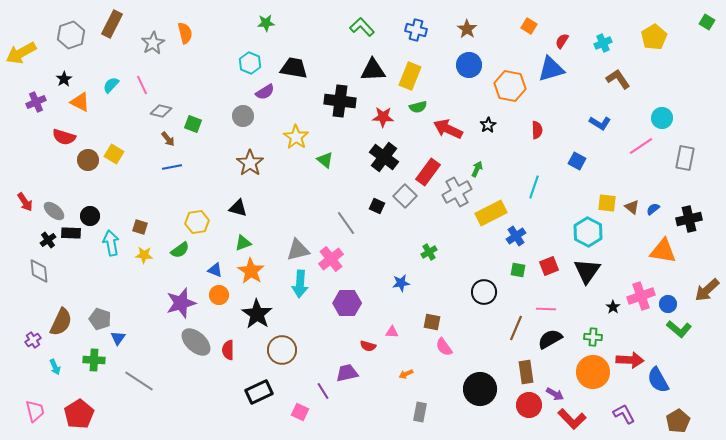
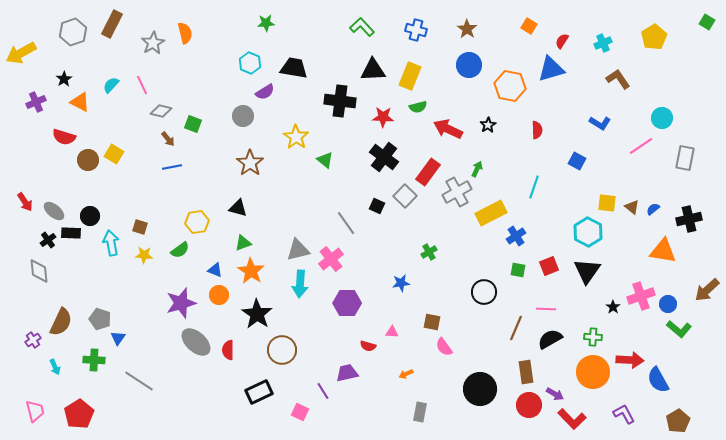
gray hexagon at (71, 35): moved 2 px right, 3 px up
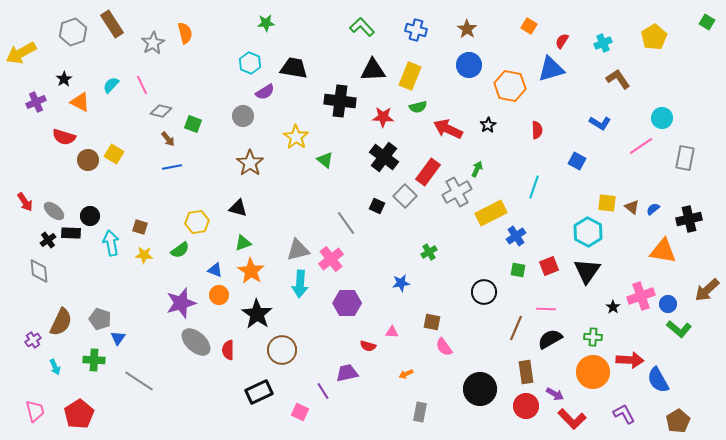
brown rectangle at (112, 24): rotated 60 degrees counterclockwise
red circle at (529, 405): moved 3 px left, 1 px down
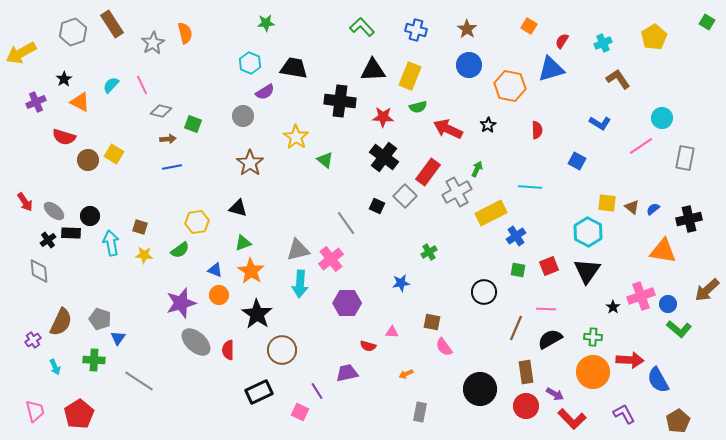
brown arrow at (168, 139): rotated 56 degrees counterclockwise
cyan line at (534, 187): moved 4 px left; rotated 75 degrees clockwise
purple line at (323, 391): moved 6 px left
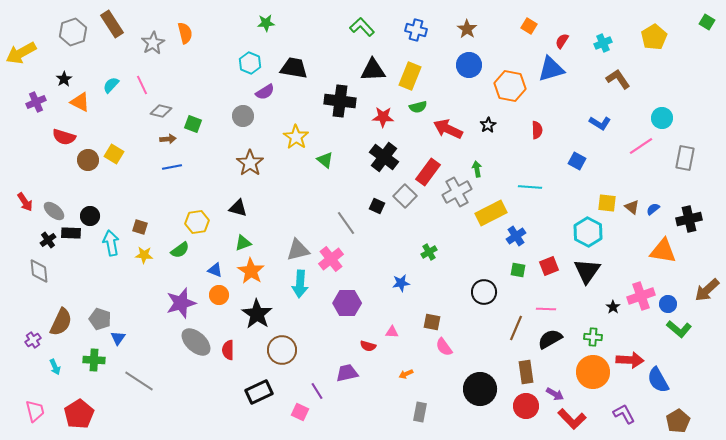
green arrow at (477, 169): rotated 35 degrees counterclockwise
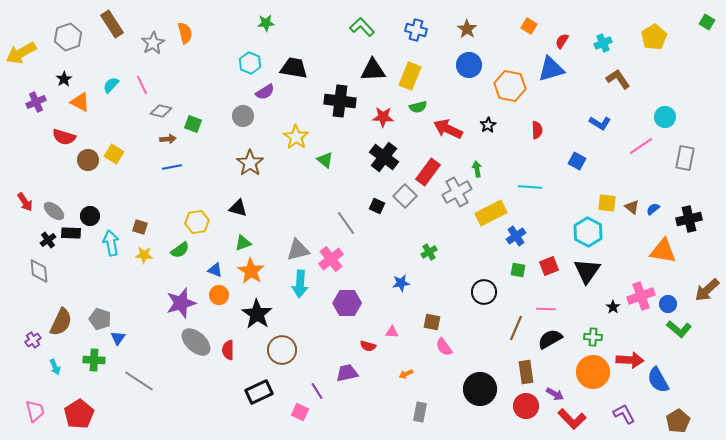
gray hexagon at (73, 32): moved 5 px left, 5 px down
cyan circle at (662, 118): moved 3 px right, 1 px up
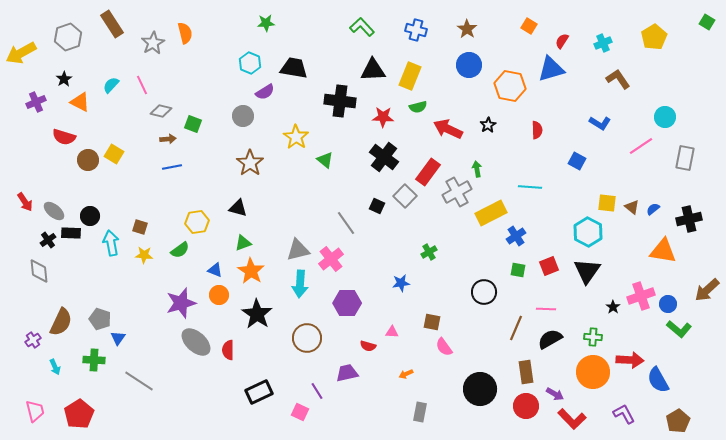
brown circle at (282, 350): moved 25 px right, 12 px up
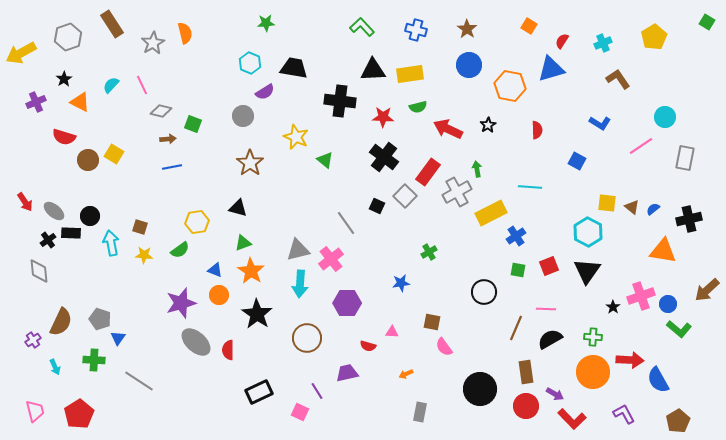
yellow rectangle at (410, 76): moved 2 px up; rotated 60 degrees clockwise
yellow star at (296, 137): rotated 10 degrees counterclockwise
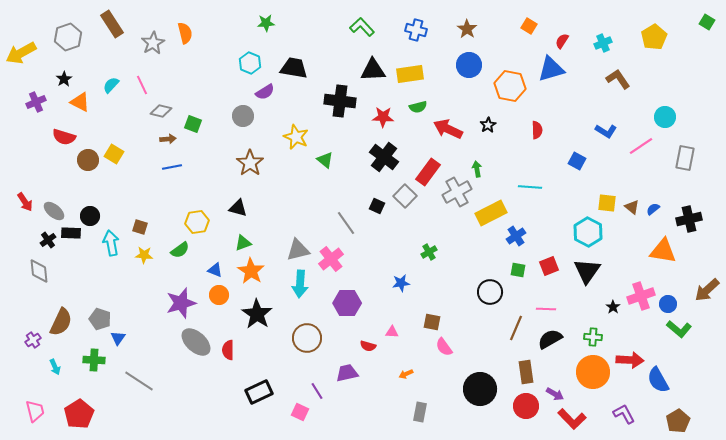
blue L-shape at (600, 123): moved 6 px right, 8 px down
black circle at (484, 292): moved 6 px right
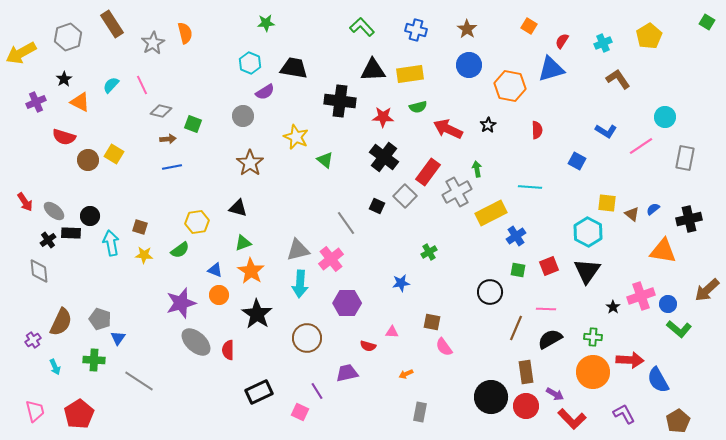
yellow pentagon at (654, 37): moved 5 px left, 1 px up
brown triangle at (632, 207): moved 7 px down
black circle at (480, 389): moved 11 px right, 8 px down
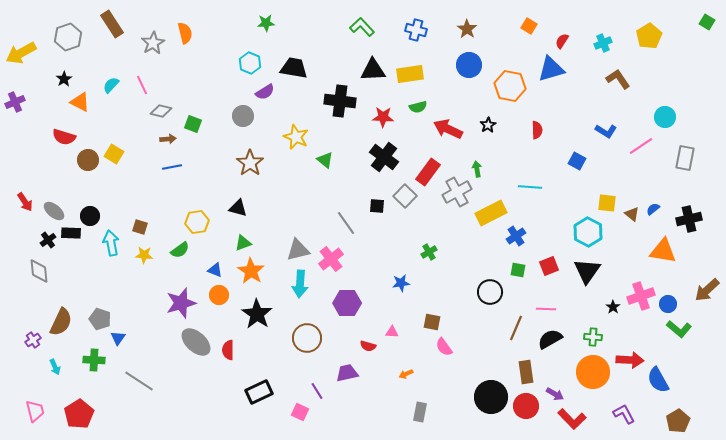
purple cross at (36, 102): moved 21 px left
black square at (377, 206): rotated 21 degrees counterclockwise
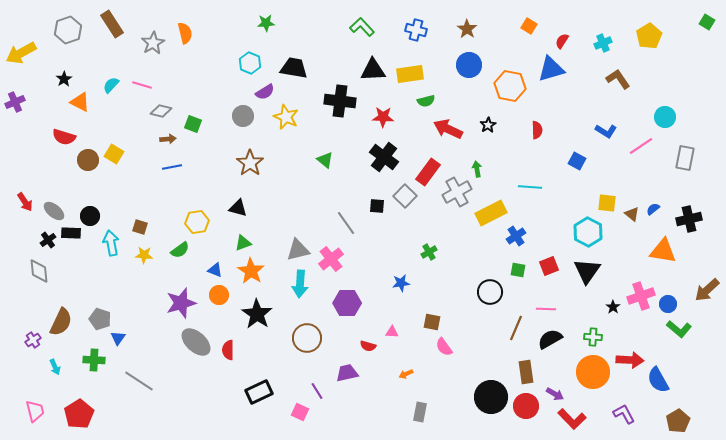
gray hexagon at (68, 37): moved 7 px up
pink line at (142, 85): rotated 48 degrees counterclockwise
green semicircle at (418, 107): moved 8 px right, 6 px up
yellow star at (296, 137): moved 10 px left, 20 px up
